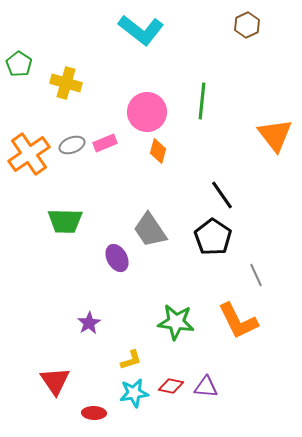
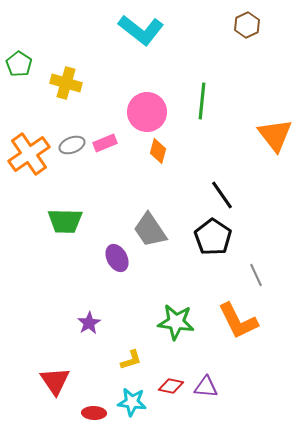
cyan star: moved 2 px left, 9 px down; rotated 16 degrees clockwise
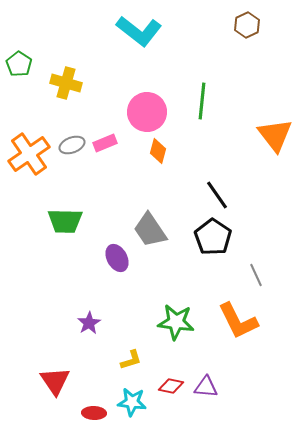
cyan L-shape: moved 2 px left, 1 px down
black line: moved 5 px left
